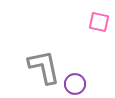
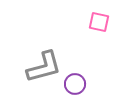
gray L-shape: rotated 87 degrees clockwise
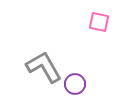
gray L-shape: rotated 105 degrees counterclockwise
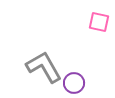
purple circle: moved 1 px left, 1 px up
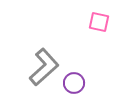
gray L-shape: rotated 78 degrees clockwise
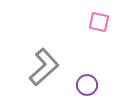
purple circle: moved 13 px right, 2 px down
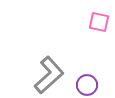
gray L-shape: moved 5 px right, 8 px down
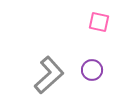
purple circle: moved 5 px right, 15 px up
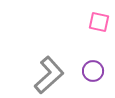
purple circle: moved 1 px right, 1 px down
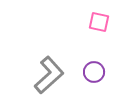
purple circle: moved 1 px right, 1 px down
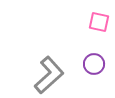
purple circle: moved 8 px up
